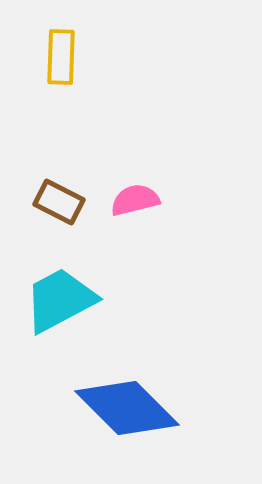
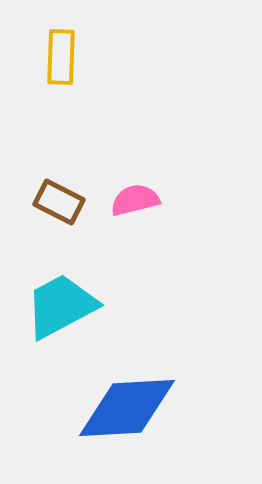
cyan trapezoid: moved 1 px right, 6 px down
blue diamond: rotated 48 degrees counterclockwise
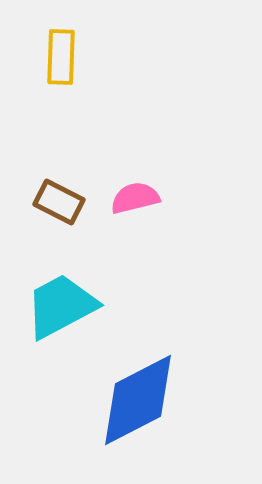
pink semicircle: moved 2 px up
blue diamond: moved 11 px right, 8 px up; rotated 24 degrees counterclockwise
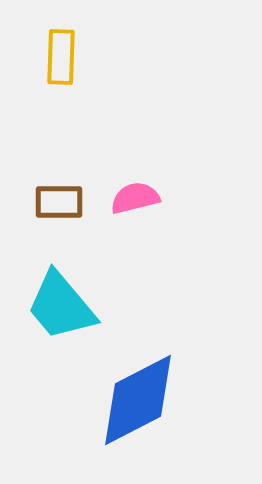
brown rectangle: rotated 27 degrees counterclockwise
cyan trapezoid: rotated 102 degrees counterclockwise
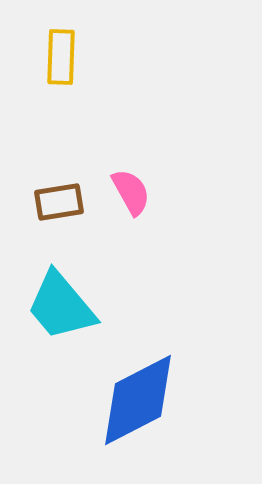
pink semicircle: moved 4 px left, 6 px up; rotated 75 degrees clockwise
brown rectangle: rotated 9 degrees counterclockwise
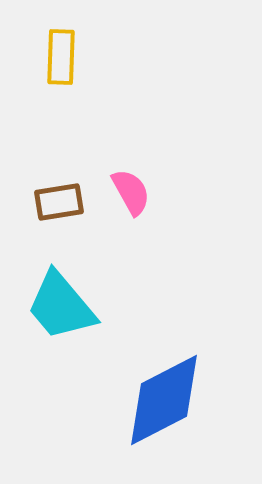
blue diamond: moved 26 px right
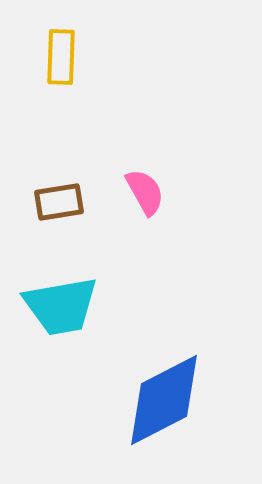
pink semicircle: moved 14 px right
cyan trapezoid: rotated 60 degrees counterclockwise
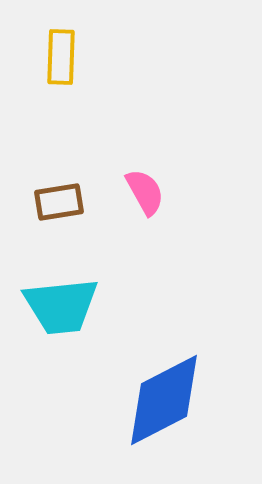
cyan trapezoid: rotated 4 degrees clockwise
